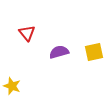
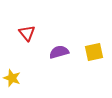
yellow star: moved 8 px up
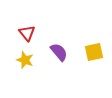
purple semicircle: rotated 66 degrees clockwise
yellow star: moved 13 px right, 18 px up
